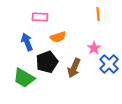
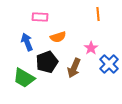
pink star: moved 3 px left
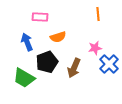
pink star: moved 4 px right; rotated 24 degrees clockwise
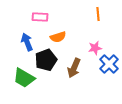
black pentagon: moved 1 px left, 2 px up
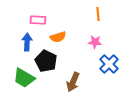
pink rectangle: moved 2 px left, 3 px down
blue arrow: rotated 24 degrees clockwise
pink star: moved 6 px up; rotated 16 degrees clockwise
black pentagon: moved 1 px down; rotated 25 degrees counterclockwise
brown arrow: moved 1 px left, 14 px down
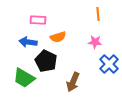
blue arrow: moved 1 px right; rotated 84 degrees counterclockwise
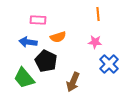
green trapezoid: rotated 20 degrees clockwise
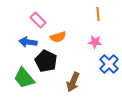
pink rectangle: rotated 42 degrees clockwise
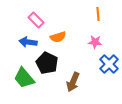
pink rectangle: moved 2 px left
black pentagon: moved 1 px right, 2 px down
